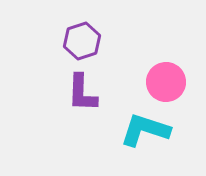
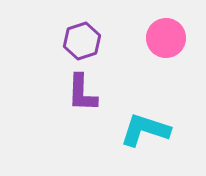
pink circle: moved 44 px up
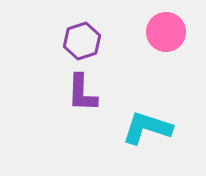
pink circle: moved 6 px up
cyan L-shape: moved 2 px right, 2 px up
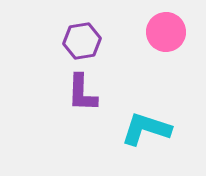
purple hexagon: rotated 9 degrees clockwise
cyan L-shape: moved 1 px left, 1 px down
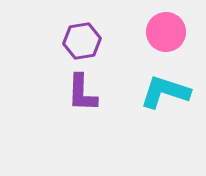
cyan L-shape: moved 19 px right, 37 px up
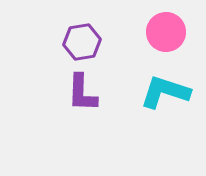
purple hexagon: moved 1 px down
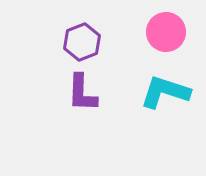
purple hexagon: rotated 12 degrees counterclockwise
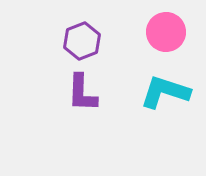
purple hexagon: moved 1 px up
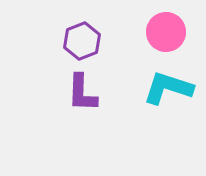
cyan L-shape: moved 3 px right, 4 px up
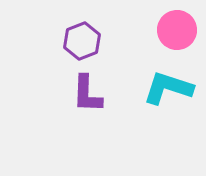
pink circle: moved 11 px right, 2 px up
purple L-shape: moved 5 px right, 1 px down
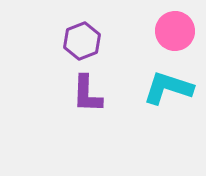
pink circle: moved 2 px left, 1 px down
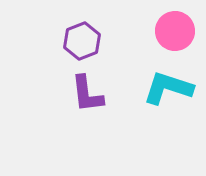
purple L-shape: rotated 9 degrees counterclockwise
